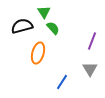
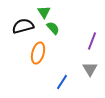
black semicircle: moved 1 px right
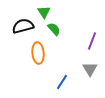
green semicircle: moved 1 px right, 1 px down
orange ellipse: rotated 20 degrees counterclockwise
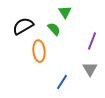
green triangle: moved 21 px right
black semicircle: rotated 15 degrees counterclockwise
orange ellipse: moved 1 px right, 2 px up
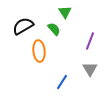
purple line: moved 2 px left
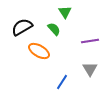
black semicircle: moved 1 px left, 1 px down
purple line: rotated 60 degrees clockwise
orange ellipse: rotated 55 degrees counterclockwise
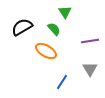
orange ellipse: moved 7 px right
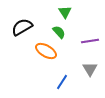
green semicircle: moved 5 px right, 3 px down
